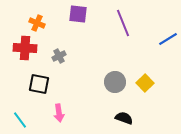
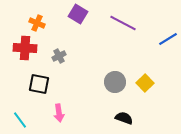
purple square: rotated 24 degrees clockwise
purple line: rotated 40 degrees counterclockwise
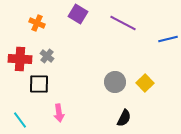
blue line: rotated 18 degrees clockwise
red cross: moved 5 px left, 11 px down
gray cross: moved 12 px left; rotated 24 degrees counterclockwise
black square: rotated 10 degrees counterclockwise
black semicircle: rotated 96 degrees clockwise
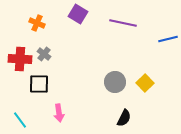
purple line: rotated 16 degrees counterclockwise
gray cross: moved 3 px left, 2 px up
